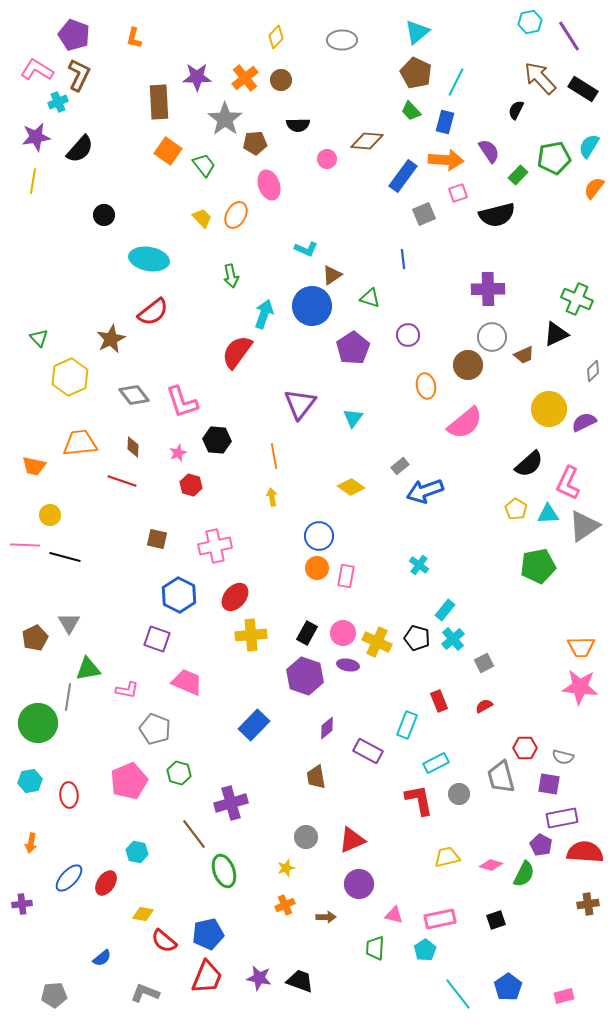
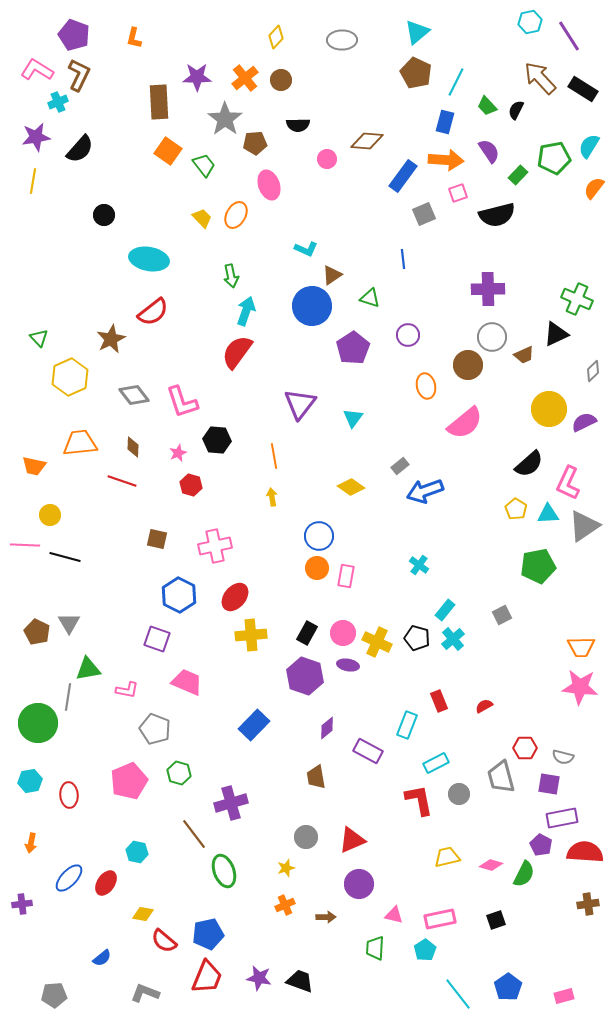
green trapezoid at (411, 111): moved 76 px right, 5 px up
cyan arrow at (264, 314): moved 18 px left, 3 px up
brown pentagon at (35, 638): moved 2 px right, 6 px up; rotated 20 degrees counterclockwise
gray square at (484, 663): moved 18 px right, 48 px up
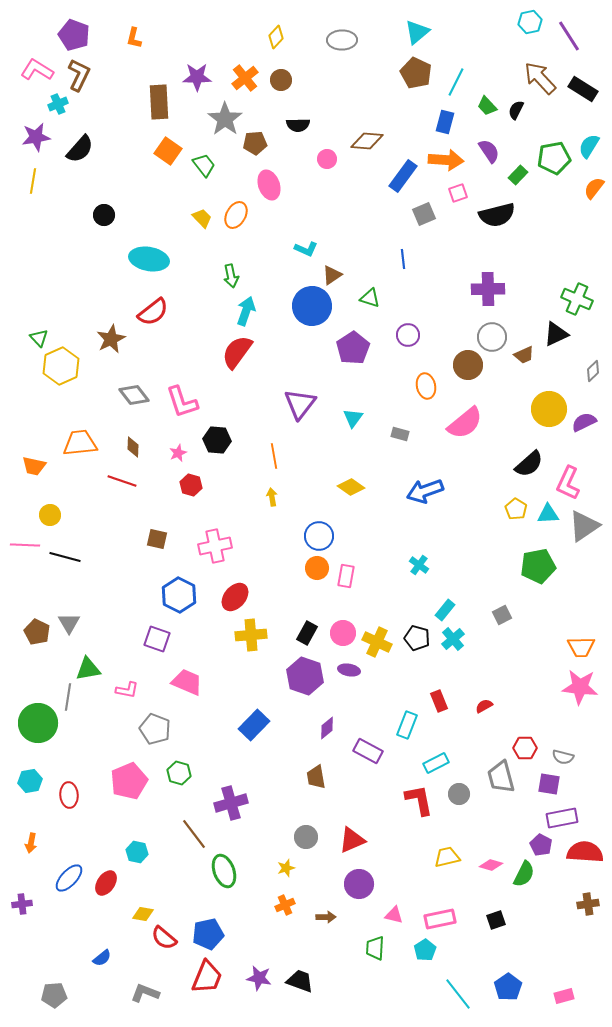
cyan cross at (58, 102): moved 2 px down
yellow hexagon at (70, 377): moved 9 px left, 11 px up
gray rectangle at (400, 466): moved 32 px up; rotated 54 degrees clockwise
purple ellipse at (348, 665): moved 1 px right, 5 px down
red semicircle at (164, 941): moved 3 px up
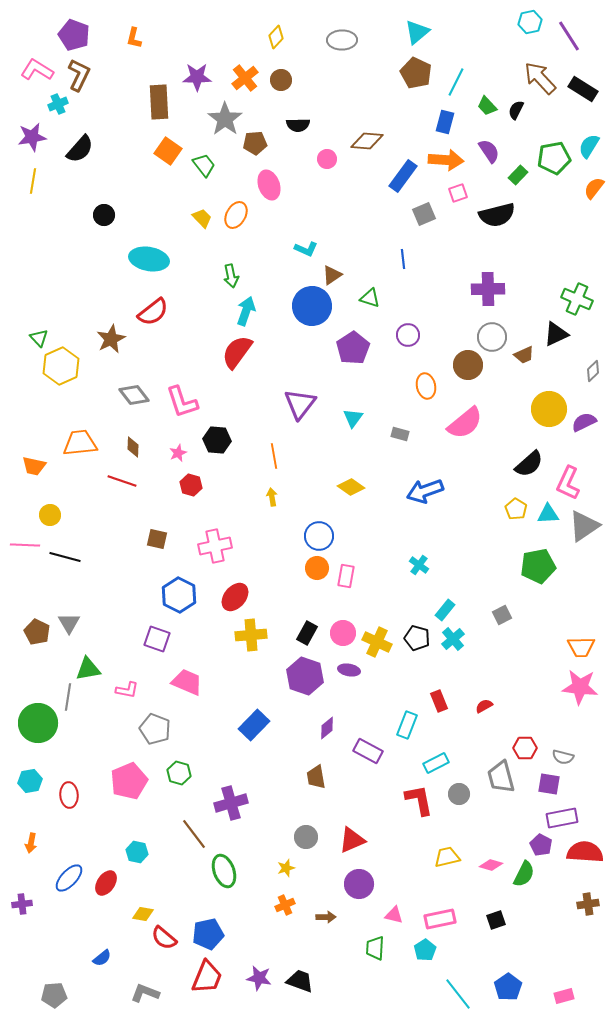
purple star at (36, 137): moved 4 px left
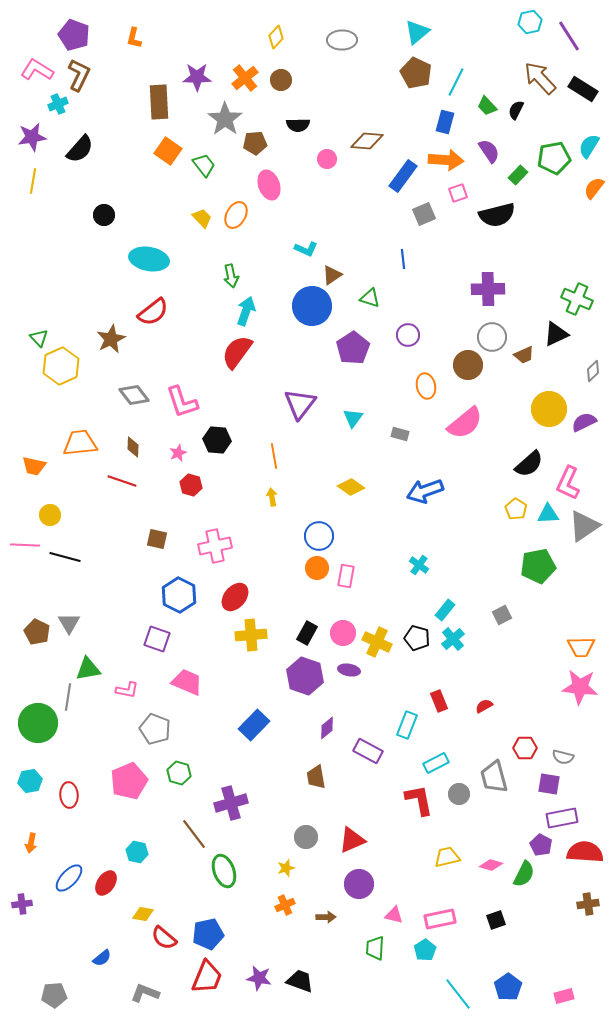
gray trapezoid at (501, 777): moved 7 px left
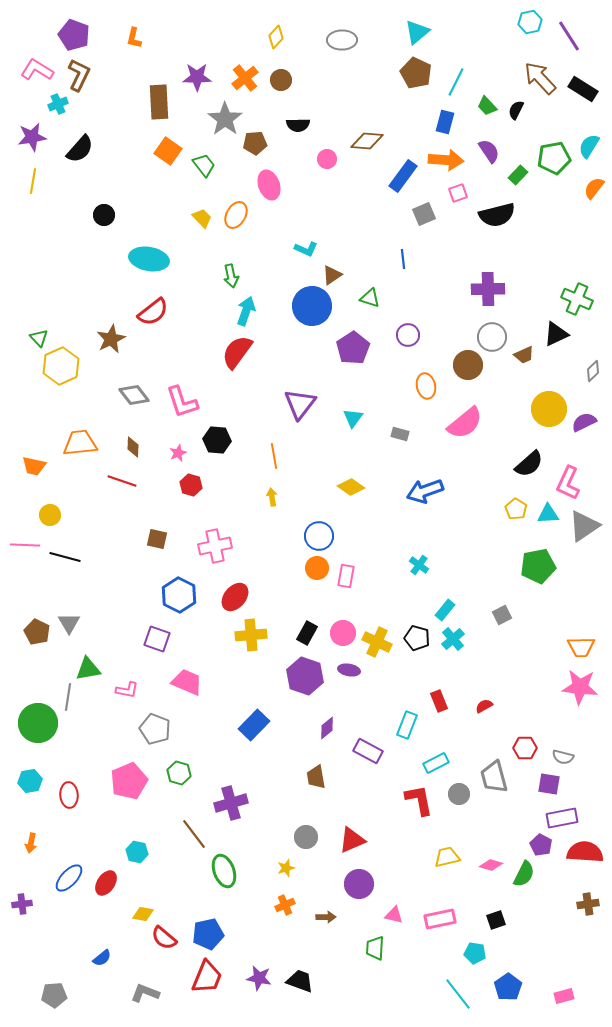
cyan pentagon at (425, 950): moved 50 px right, 3 px down; rotated 30 degrees counterclockwise
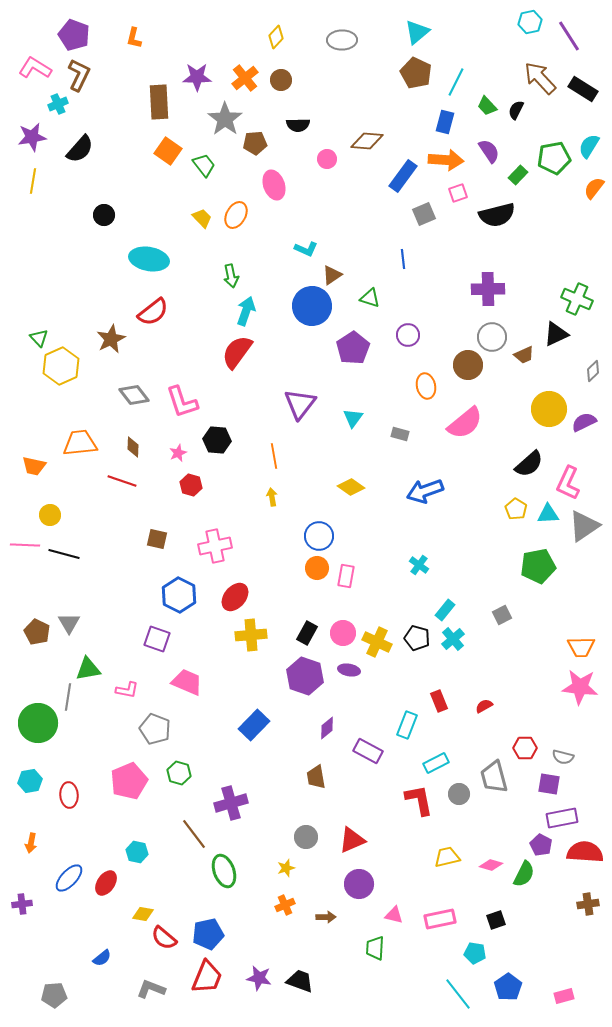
pink L-shape at (37, 70): moved 2 px left, 2 px up
pink ellipse at (269, 185): moved 5 px right
black line at (65, 557): moved 1 px left, 3 px up
gray L-shape at (145, 993): moved 6 px right, 4 px up
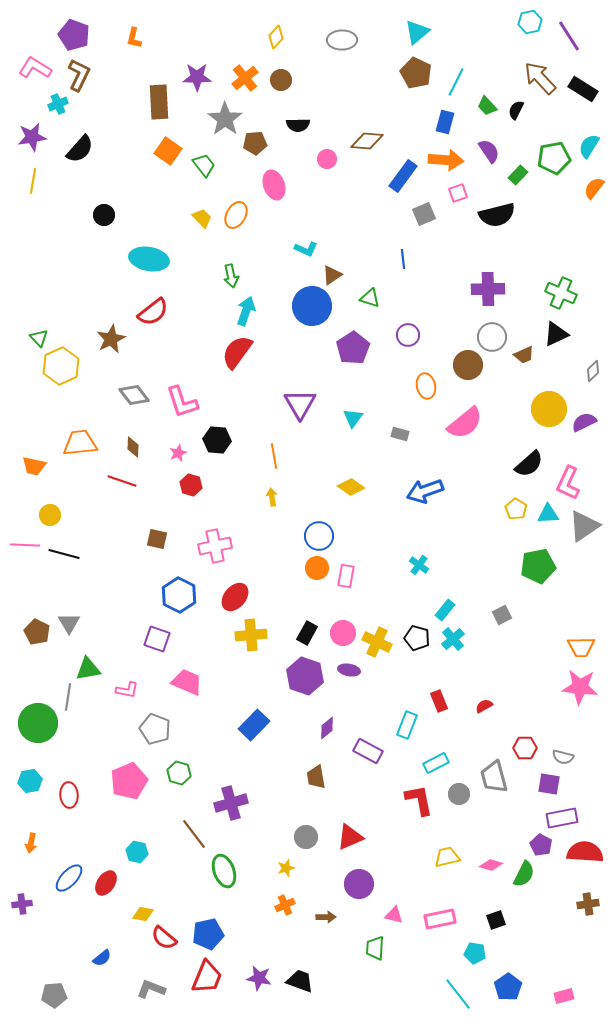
green cross at (577, 299): moved 16 px left, 6 px up
purple triangle at (300, 404): rotated 8 degrees counterclockwise
red triangle at (352, 840): moved 2 px left, 3 px up
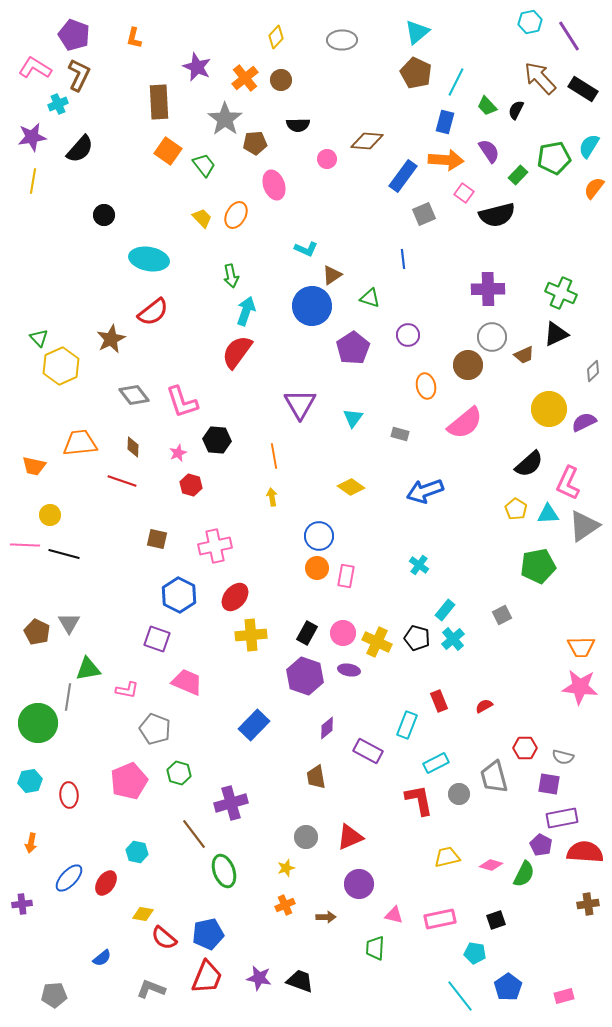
purple star at (197, 77): moved 10 px up; rotated 24 degrees clockwise
pink square at (458, 193): moved 6 px right; rotated 36 degrees counterclockwise
cyan line at (458, 994): moved 2 px right, 2 px down
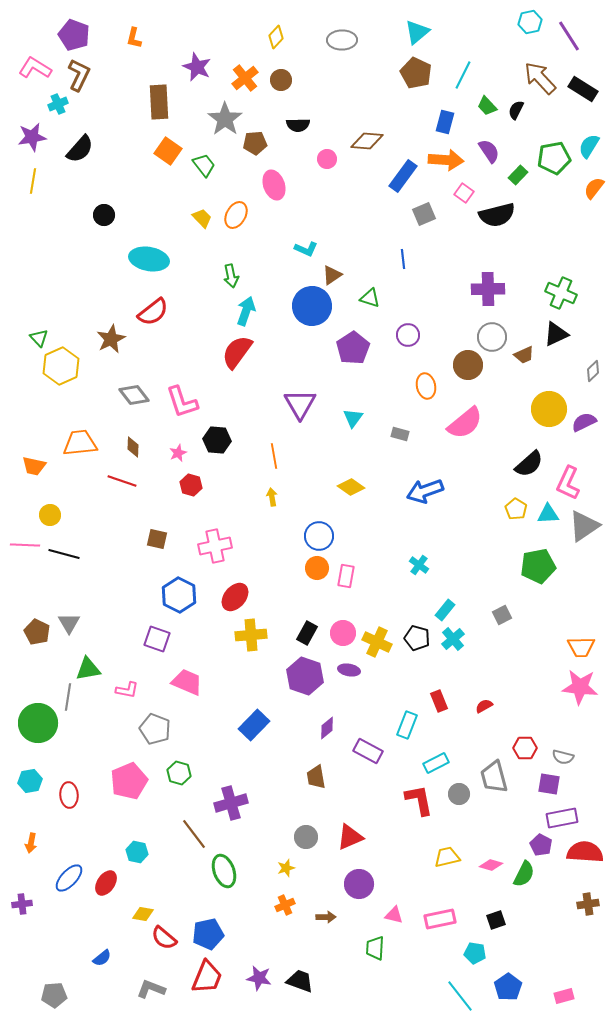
cyan line at (456, 82): moved 7 px right, 7 px up
